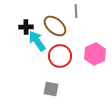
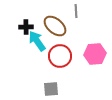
pink hexagon: rotated 20 degrees clockwise
gray square: rotated 14 degrees counterclockwise
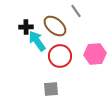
gray line: rotated 32 degrees counterclockwise
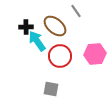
gray square: rotated 14 degrees clockwise
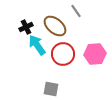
black cross: rotated 24 degrees counterclockwise
cyan arrow: moved 4 px down
red circle: moved 3 px right, 2 px up
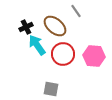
pink hexagon: moved 1 px left, 2 px down; rotated 10 degrees clockwise
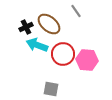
brown ellipse: moved 6 px left, 2 px up
cyan arrow: rotated 35 degrees counterclockwise
pink hexagon: moved 7 px left, 4 px down
